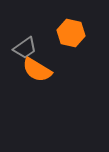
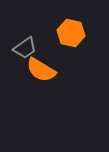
orange semicircle: moved 4 px right
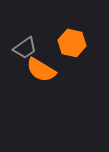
orange hexagon: moved 1 px right, 10 px down
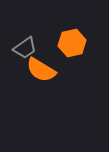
orange hexagon: rotated 24 degrees counterclockwise
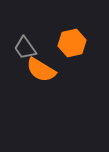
gray trapezoid: rotated 90 degrees clockwise
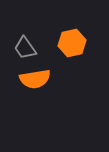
orange semicircle: moved 6 px left, 9 px down; rotated 40 degrees counterclockwise
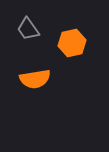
gray trapezoid: moved 3 px right, 19 px up
